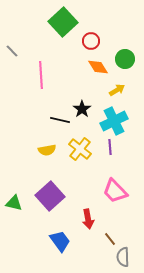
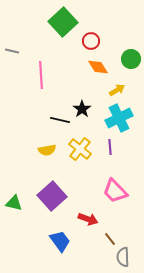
gray line: rotated 32 degrees counterclockwise
green circle: moved 6 px right
cyan cross: moved 5 px right, 3 px up
purple square: moved 2 px right
red arrow: rotated 60 degrees counterclockwise
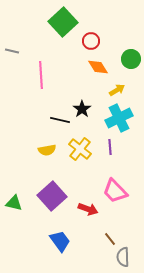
red arrow: moved 10 px up
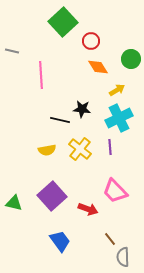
black star: rotated 30 degrees counterclockwise
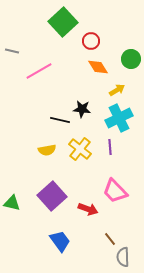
pink line: moved 2 px left, 4 px up; rotated 64 degrees clockwise
green triangle: moved 2 px left
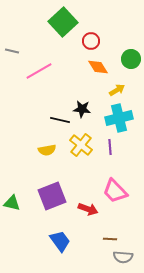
cyan cross: rotated 12 degrees clockwise
yellow cross: moved 1 px right, 4 px up
purple square: rotated 20 degrees clockwise
brown line: rotated 48 degrees counterclockwise
gray semicircle: rotated 84 degrees counterclockwise
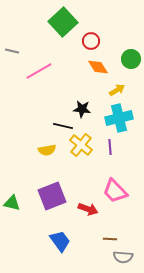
black line: moved 3 px right, 6 px down
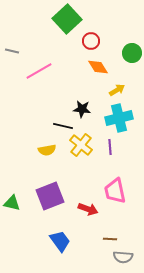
green square: moved 4 px right, 3 px up
green circle: moved 1 px right, 6 px up
pink trapezoid: rotated 32 degrees clockwise
purple square: moved 2 px left
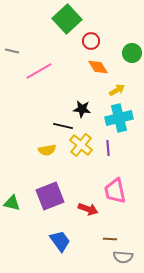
purple line: moved 2 px left, 1 px down
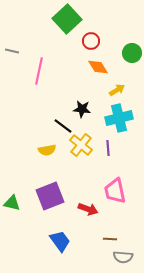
pink line: rotated 48 degrees counterclockwise
black line: rotated 24 degrees clockwise
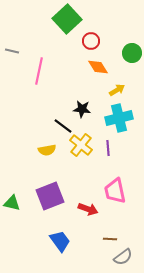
gray semicircle: rotated 42 degrees counterclockwise
